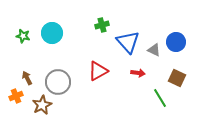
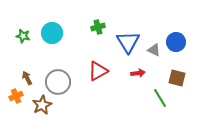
green cross: moved 4 px left, 2 px down
blue triangle: rotated 10 degrees clockwise
red arrow: rotated 16 degrees counterclockwise
brown square: rotated 12 degrees counterclockwise
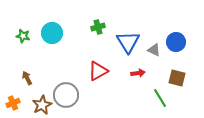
gray circle: moved 8 px right, 13 px down
orange cross: moved 3 px left, 7 px down
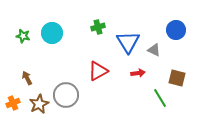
blue circle: moved 12 px up
brown star: moved 3 px left, 1 px up
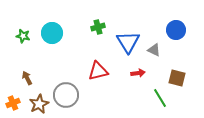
red triangle: rotated 15 degrees clockwise
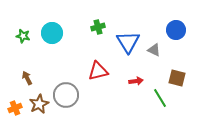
red arrow: moved 2 px left, 8 px down
orange cross: moved 2 px right, 5 px down
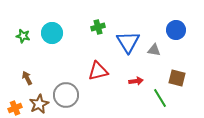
gray triangle: rotated 16 degrees counterclockwise
